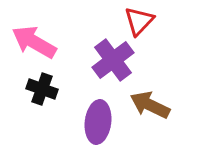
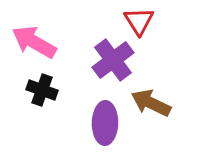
red triangle: rotated 16 degrees counterclockwise
black cross: moved 1 px down
brown arrow: moved 1 px right, 2 px up
purple ellipse: moved 7 px right, 1 px down; rotated 6 degrees counterclockwise
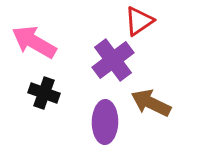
red triangle: rotated 28 degrees clockwise
black cross: moved 2 px right, 3 px down
purple ellipse: moved 1 px up
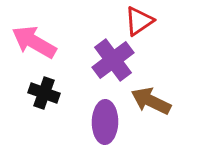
brown arrow: moved 2 px up
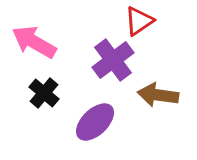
black cross: rotated 20 degrees clockwise
brown arrow: moved 7 px right, 6 px up; rotated 18 degrees counterclockwise
purple ellipse: moved 10 px left; rotated 45 degrees clockwise
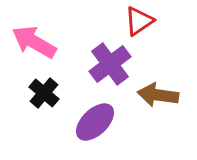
purple cross: moved 3 px left, 4 px down
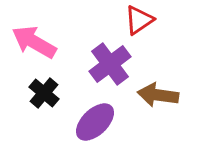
red triangle: moved 1 px up
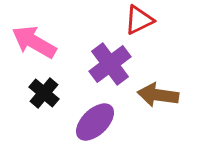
red triangle: rotated 8 degrees clockwise
